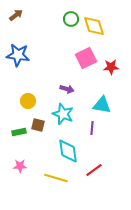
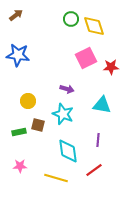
purple line: moved 6 px right, 12 px down
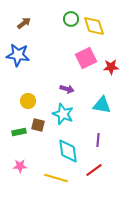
brown arrow: moved 8 px right, 8 px down
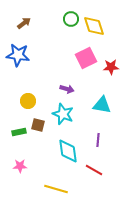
red line: rotated 66 degrees clockwise
yellow line: moved 11 px down
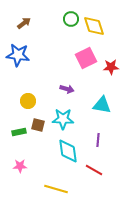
cyan star: moved 5 px down; rotated 20 degrees counterclockwise
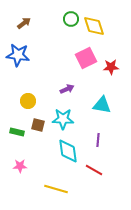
purple arrow: rotated 40 degrees counterclockwise
green rectangle: moved 2 px left; rotated 24 degrees clockwise
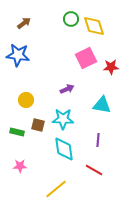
yellow circle: moved 2 px left, 1 px up
cyan diamond: moved 4 px left, 2 px up
yellow line: rotated 55 degrees counterclockwise
